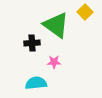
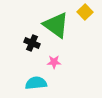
black cross: rotated 28 degrees clockwise
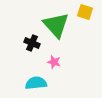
yellow square: rotated 28 degrees counterclockwise
green triangle: rotated 12 degrees clockwise
pink star: rotated 16 degrees clockwise
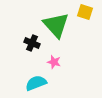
cyan semicircle: rotated 15 degrees counterclockwise
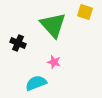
green triangle: moved 3 px left
black cross: moved 14 px left
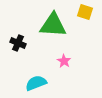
green triangle: rotated 44 degrees counterclockwise
pink star: moved 10 px right, 1 px up; rotated 16 degrees clockwise
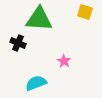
green triangle: moved 14 px left, 6 px up
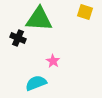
black cross: moved 5 px up
pink star: moved 11 px left
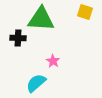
green triangle: moved 2 px right
black cross: rotated 21 degrees counterclockwise
cyan semicircle: rotated 20 degrees counterclockwise
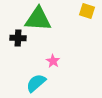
yellow square: moved 2 px right, 1 px up
green triangle: moved 3 px left
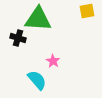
yellow square: rotated 28 degrees counterclockwise
black cross: rotated 14 degrees clockwise
cyan semicircle: moved 1 px right, 3 px up; rotated 90 degrees clockwise
